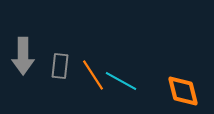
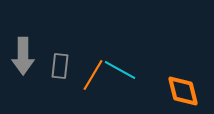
orange line: rotated 64 degrees clockwise
cyan line: moved 1 px left, 11 px up
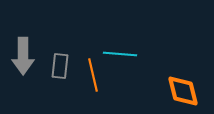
cyan line: moved 16 px up; rotated 24 degrees counterclockwise
orange line: rotated 44 degrees counterclockwise
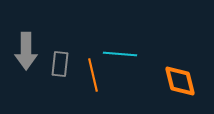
gray arrow: moved 3 px right, 5 px up
gray rectangle: moved 2 px up
orange diamond: moved 3 px left, 10 px up
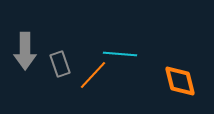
gray arrow: moved 1 px left
gray rectangle: rotated 25 degrees counterclockwise
orange line: rotated 56 degrees clockwise
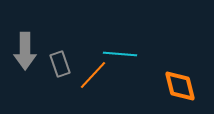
orange diamond: moved 5 px down
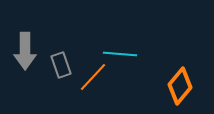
gray rectangle: moved 1 px right, 1 px down
orange line: moved 2 px down
orange diamond: rotated 54 degrees clockwise
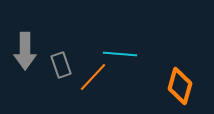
orange diamond: rotated 24 degrees counterclockwise
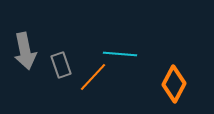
gray arrow: rotated 12 degrees counterclockwise
orange diamond: moved 6 px left, 2 px up; rotated 12 degrees clockwise
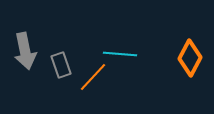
orange diamond: moved 16 px right, 26 px up
